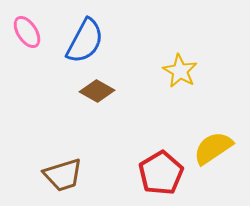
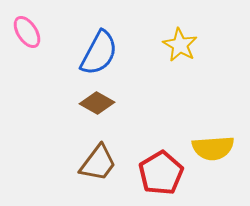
blue semicircle: moved 14 px right, 12 px down
yellow star: moved 26 px up
brown diamond: moved 12 px down
yellow semicircle: rotated 150 degrees counterclockwise
brown trapezoid: moved 35 px right, 12 px up; rotated 36 degrees counterclockwise
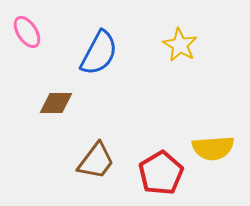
brown diamond: moved 41 px left; rotated 28 degrees counterclockwise
brown trapezoid: moved 2 px left, 2 px up
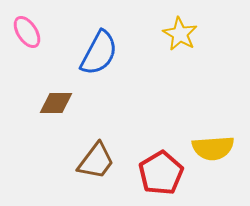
yellow star: moved 11 px up
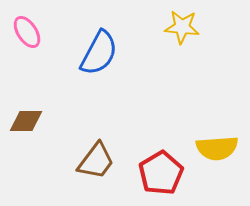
yellow star: moved 2 px right, 7 px up; rotated 24 degrees counterclockwise
brown diamond: moved 30 px left, 18 px down
yellow semicircle: moved 4 px right
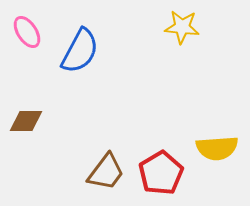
blue semicircle: moved 19 px left, 2 px up
brown trapezoid: moved 10 px right, 11 px down
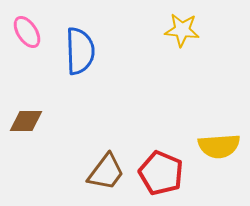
yellow star: moved 3 px down
blue semicircle: rotated 30 degrees counterclockwise
yellow semicircle: moved 2 px right, 2 px up
red pentagon: rotated 18 degrees counterclockwise
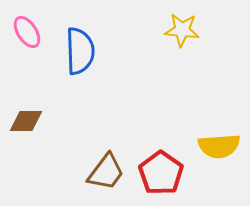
red pentagon: rotated 12 degrees clockwise
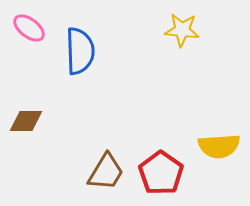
pink ellipse: moved 2 px right, 4 px up; rotated 20 degrees counterclockwise
brown trapezoid: rotated 6 degrees counterclockwise
